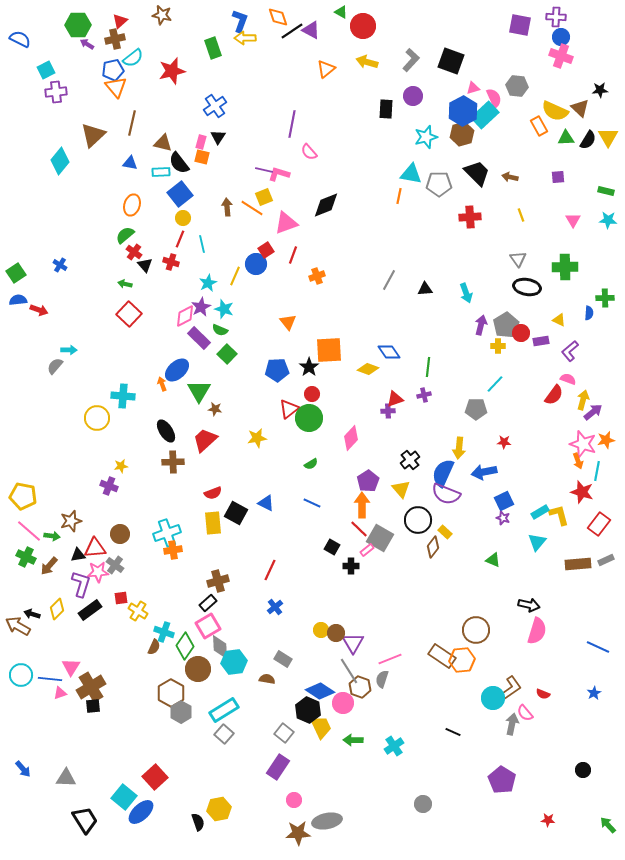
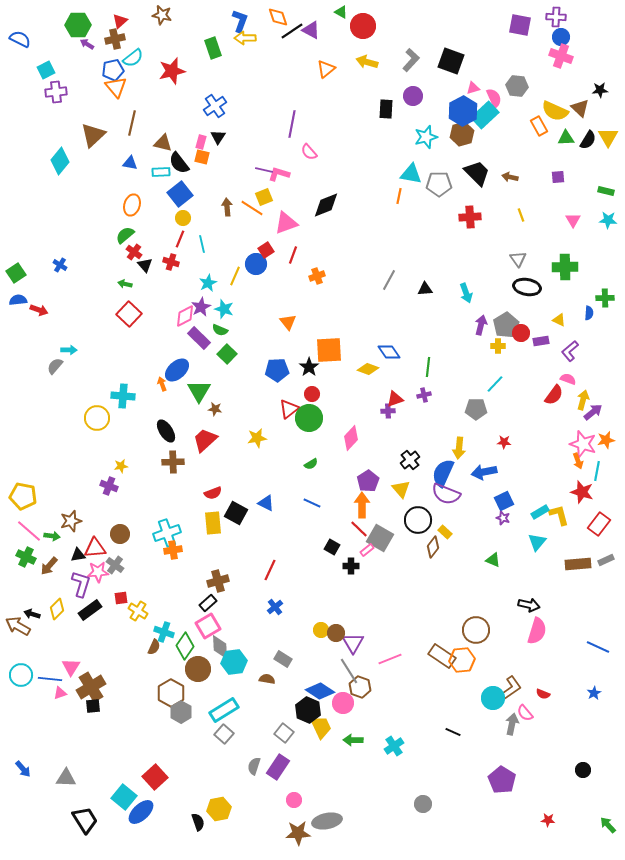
gray semicircle at (382, 679): moved 128 px left, 87 px down
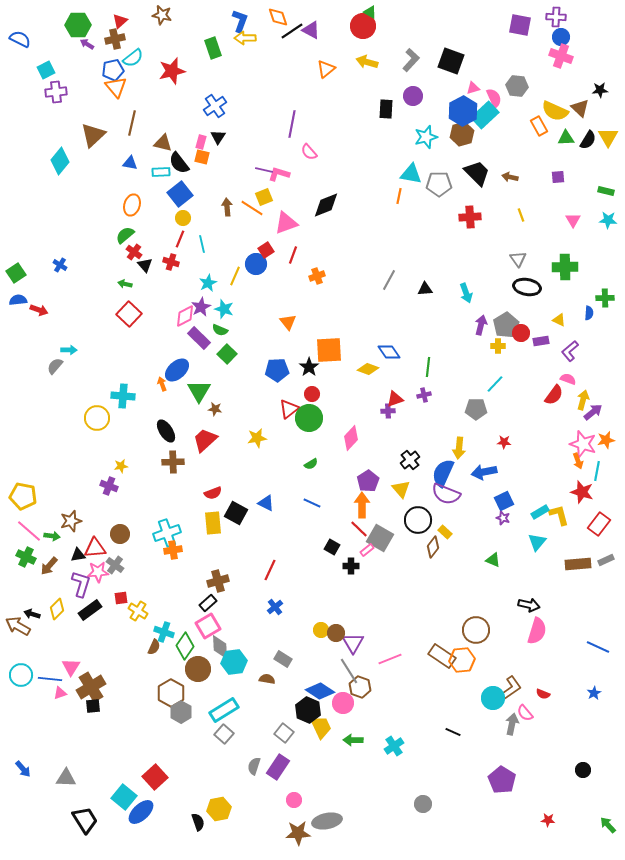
green triangle at (341, 12): moved 29 px right
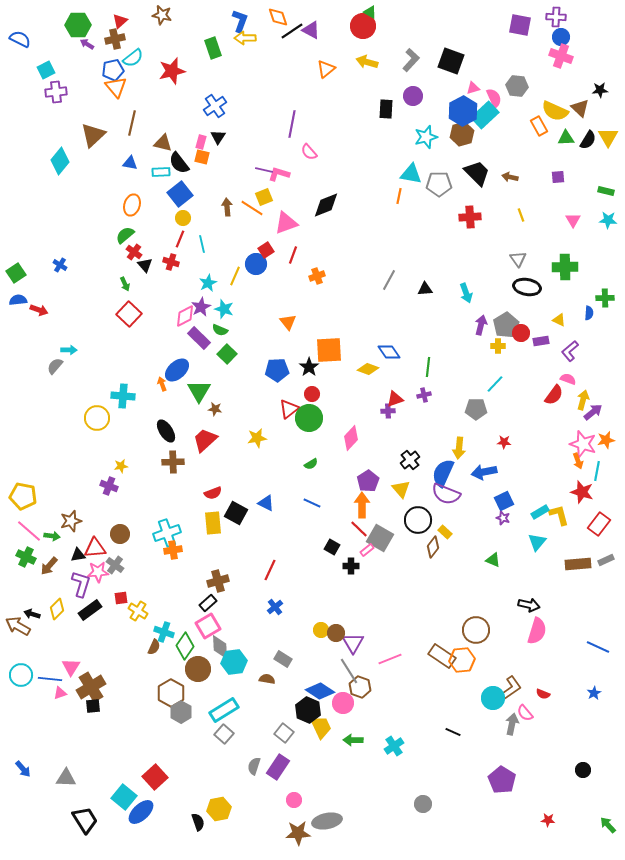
green arrow at (125, 284): rotated 128 degrees counterclockwise
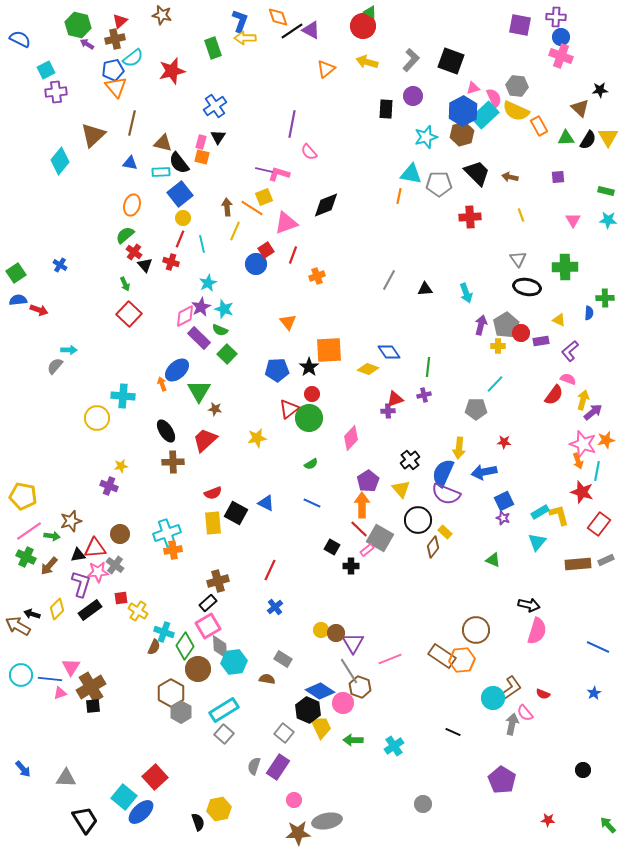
green hexagon at (78, 25): rotated 15 degrees clockwise
yellow semicircle at (555, 111): moved 39 px left
yellow line at (235, 276): moved 45 px up
pink line at (29, 531): rotated 76 degrees counterclockwise
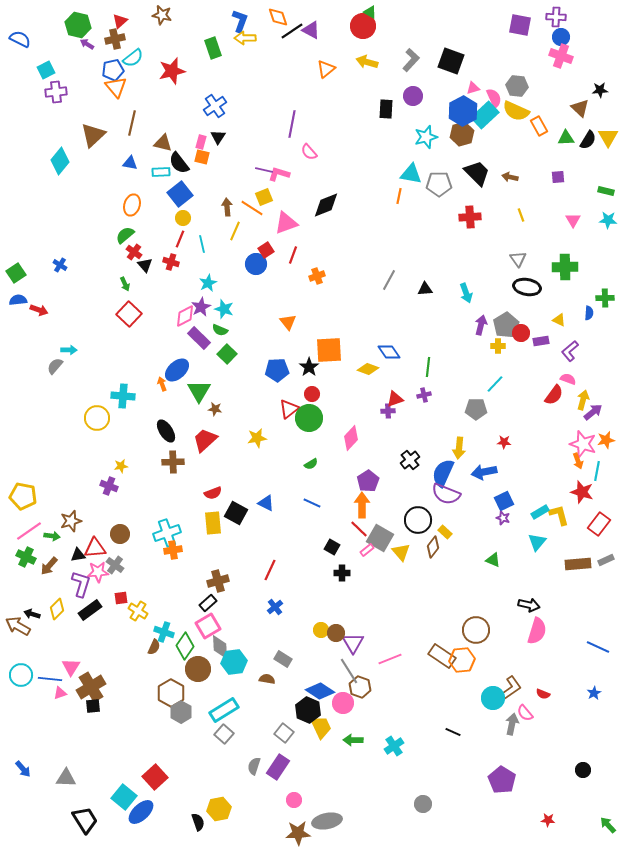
yellow triangle at (401, 489): moved 63 px down
black cross at (351, 566): moved 9 px left, 7 px down
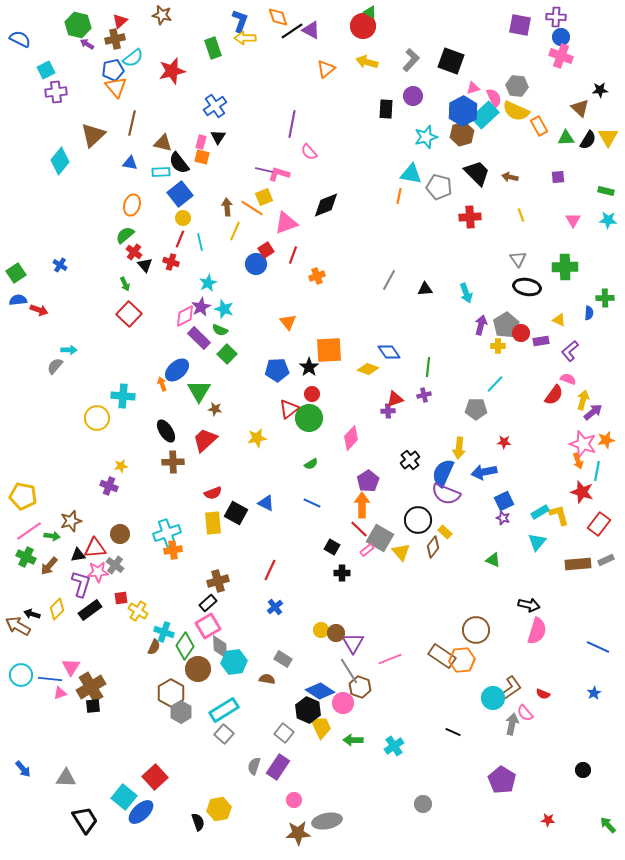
gray pentagon at (439, 184): moved 3 px down; rotated 15 degrees clockwise
cyan line at (202, 244): moved 2 px left, 2 px up
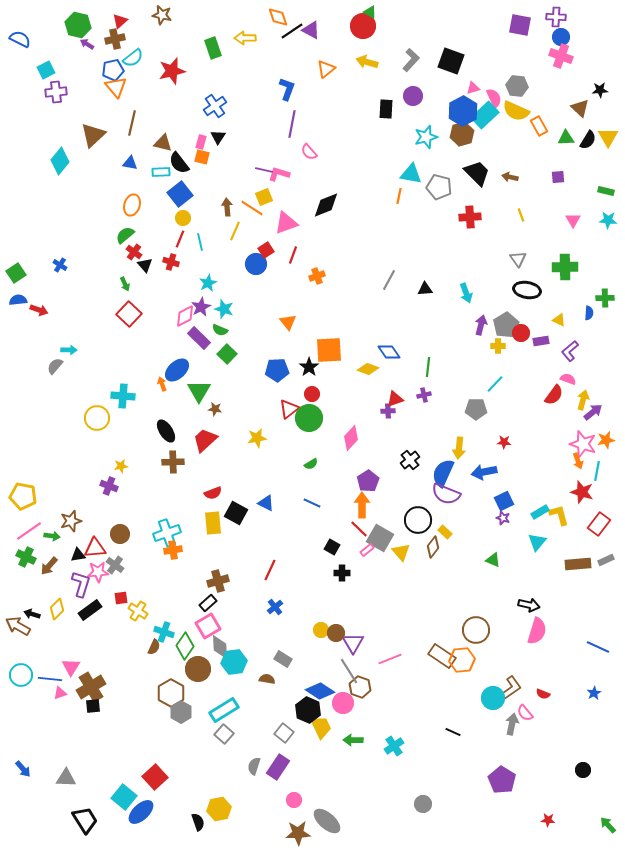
blue L-shape at (240, 21): moved 47 px right, 68 px down
black ellipse at (527, 287): moved 3 px down
gray ellipse at (327, 821): rotated 52 degrees clockwise
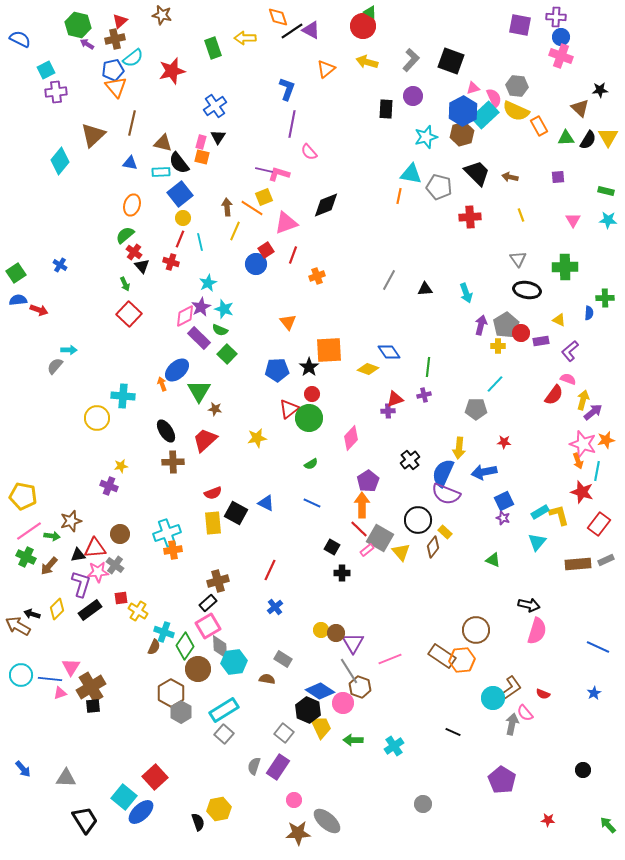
black triangle at (145, 265): moved 3 px left, 1 px down
